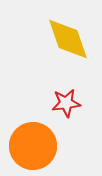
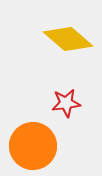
yellow diamond: rotated 30 degrees counterclockwise
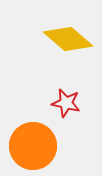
red star: rotated 20 degrees clockwise
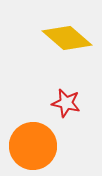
yellow diamond: moved 1 px left, 1 px up
